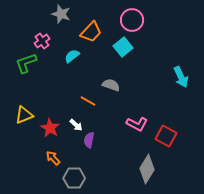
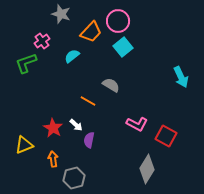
pink circle: moved 14 px left, 1 px down
gray semicircle: rotated 12 degrees clockwise
yellow triangle: moved 30 px down
red star: moved 3 px right
orange arrow: moved 1 px down; rotated 35 degrees clockwise
gray hexagon: rotated 15 degrees counterclockwise
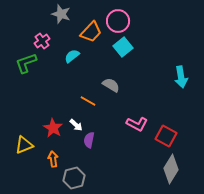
cyan arrow: rotated 15 degrees clockwise
gray diamond: moved 24 px right
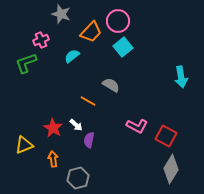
pink cross: moved 1 px left, 1 px up; rotated 14 degrees clockwise
pink L-shape: moved 2 px down
gray hexagon: moved 4 px right
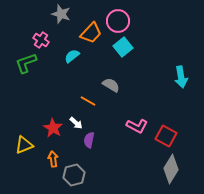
orange trapezoid: moved 1 px down
pink cross: rotated 35 degrees counterclockwise
white arrow: moved 2 px up
gray hexagon: moved 4 px left, 3 px up
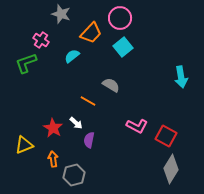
pink circle: moved 2 px right, 3 px up
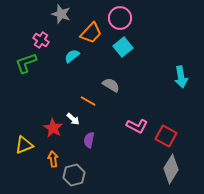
white arrow: moved 3 px left, 4 px up
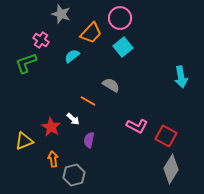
red star: moved 2 px left, 1 px up
yellow triangle: moved 4 px up
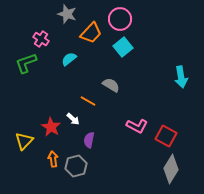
gray star: moved 6 px right
pink circle: moved 1 px down
pink cross: moved 1 px up
cyan semicircle: moved 3 px left, 3 px down
yellow triangle: rotated 24 degrees counterclockwise
gray hexagon: moved 2 px right, 9 px up
